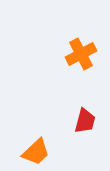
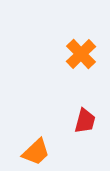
orange cross: rotated 16 degrees counterclockwise
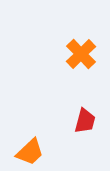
orange trapezoid: moved 6 px left
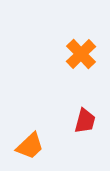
orange trapezoid: moved 6 px up
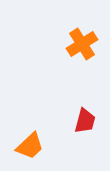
orange cross: moved 1 px right, 10 px up; rotated 12 degrees clockwise
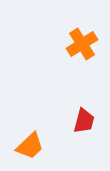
red trapezoid: moved 1 px left
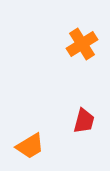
orange trapezoid: rotated 12 degrees clockwise
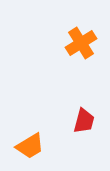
orange cross: moved 1 px left, 1 px up
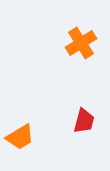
orange trapezoid: moved 10 px left, 9 px up
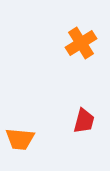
orange trapezoid: moved 2 px down; rotated 36 degrees clockwise
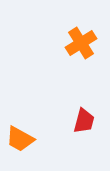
orange trapezoid: rotated 24 degrees clockwise
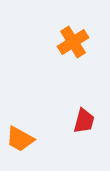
orange cross: moved 8 px left, 1 px up
